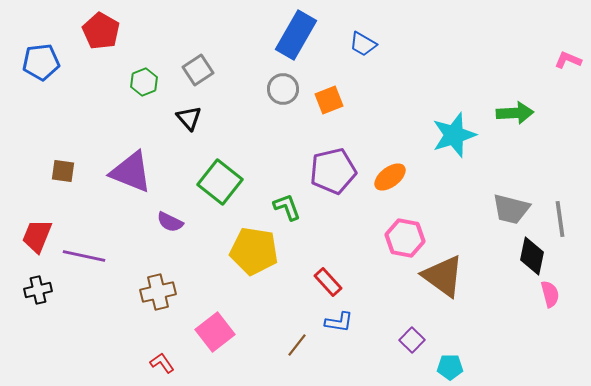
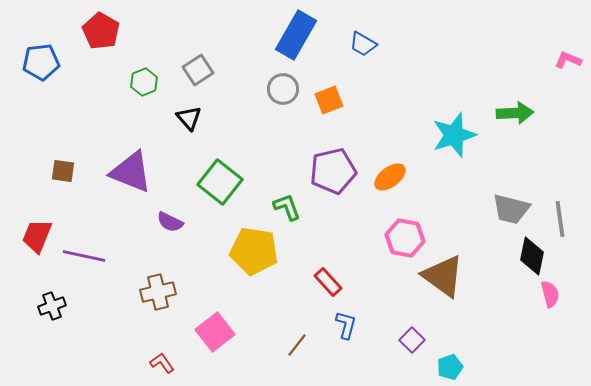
black cross: moved 14 px right, 16 px down; rotated 8 degrees counterclockwise
blue L-shape: moved 7 px right, 3 px down; rotated 84 degrees counterclockwise
cyan pentagon: rotated 20 degrees counterclockwise
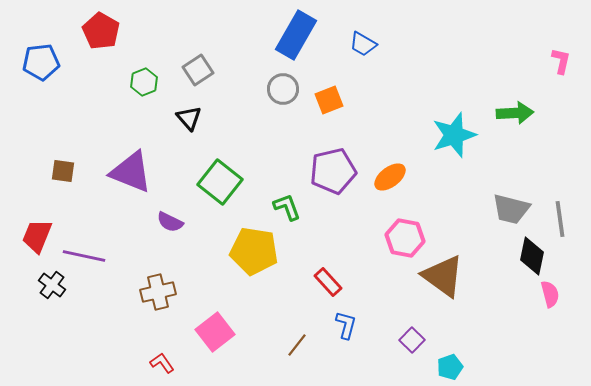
pink L-shape: moved 7 px left, 1 px down; rotated 80 degrees clockwise
black cross: moved 21 px up; rotated 32 degrees counterclockwise
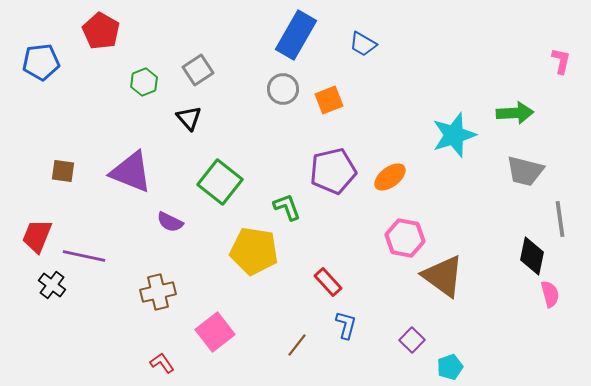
gray trapezoid: moved 14 px right, 38 px up
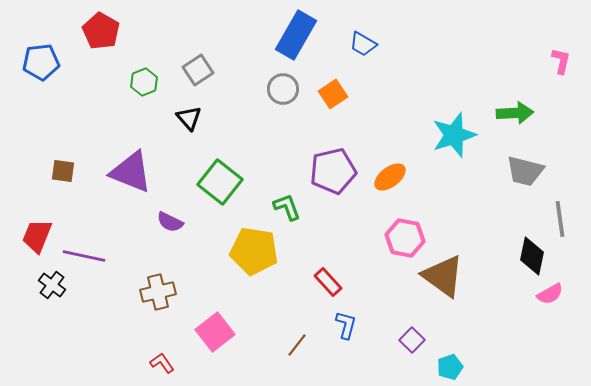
orange square: moved 4 px right, 6 px up; rotated 12 degrees counterclockwise
pink semicircle: rotated 76 degrees clockwise
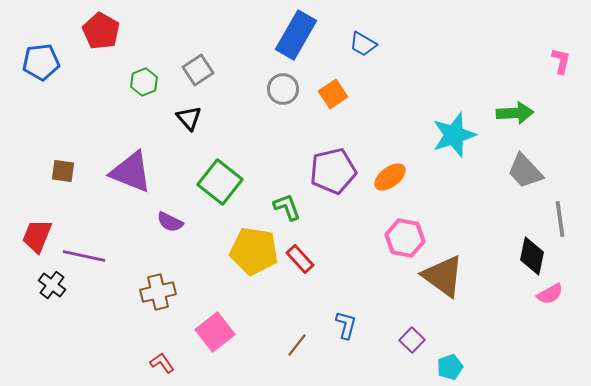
gray trapezoid: rotated 33 degrees clockwise
red rectangle: moved 28 px left, 23 px up
